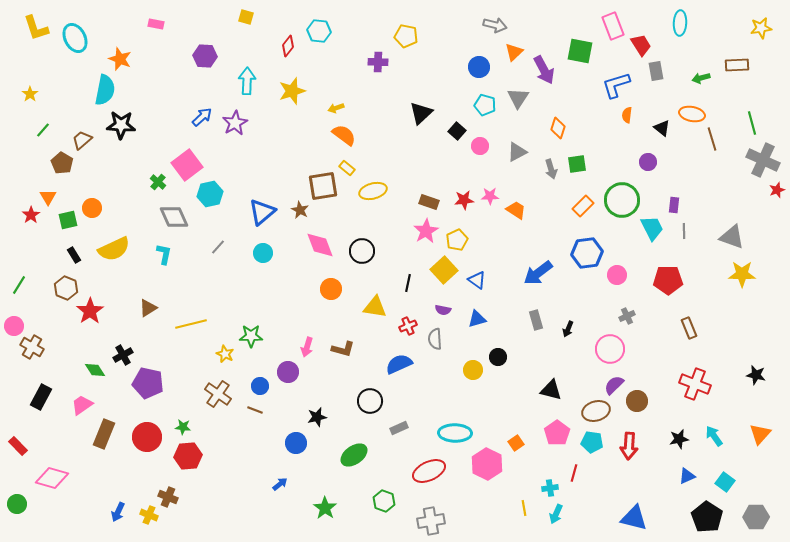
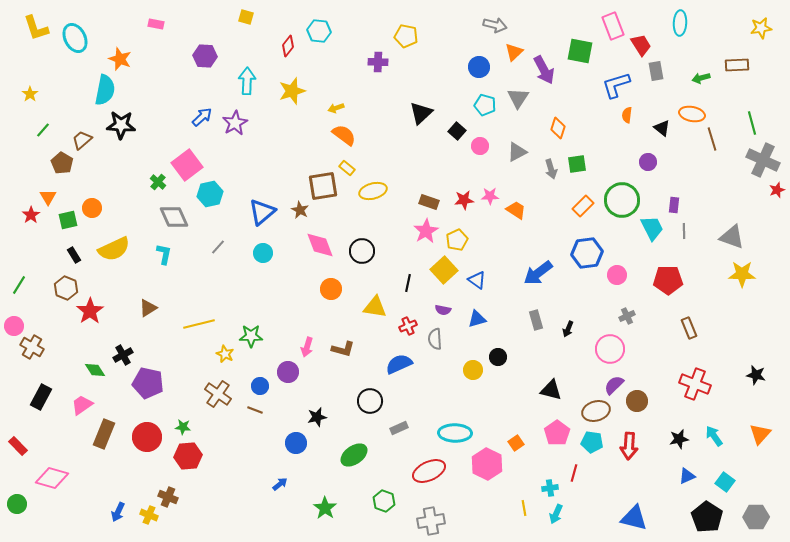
yellow line at (191, 324): moved 8 px right
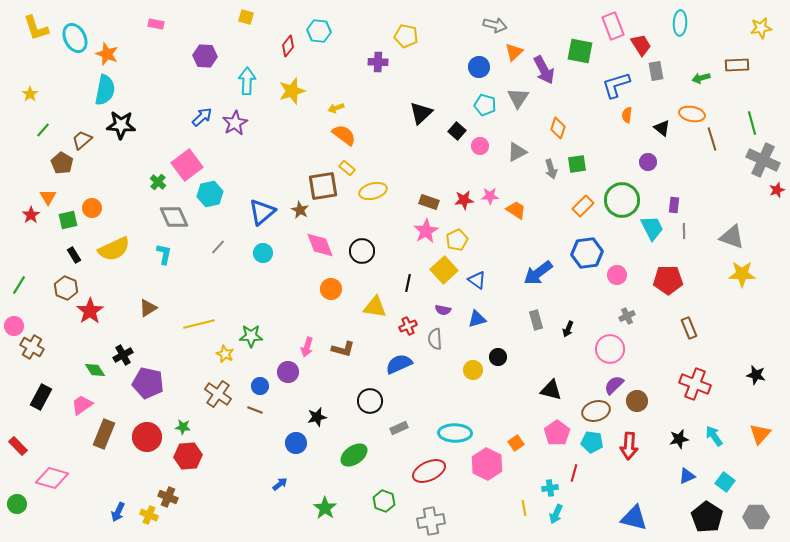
orange star at (120, 59): moved 13 px left, 5 px up
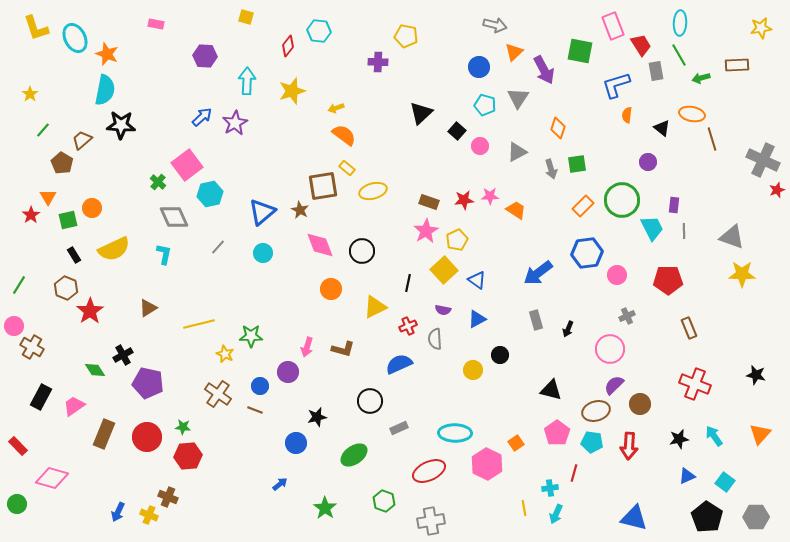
green line at (752, 123): moved 73 px left, 68 px up; rotated 15 degrees counterclockwise
yellow triangle at (375, 307): rotated 35 degrees counterclockwise
blue triangle at (477, 319): rotated 12 degrees counterclockwise
black circle at (498, 357): moved 2 px right, 2 px up
brown circle at (637, 401): moved 3 px right, 3 px down
pink trapezoid at (82, 405): moved 8 px left, 1 px down
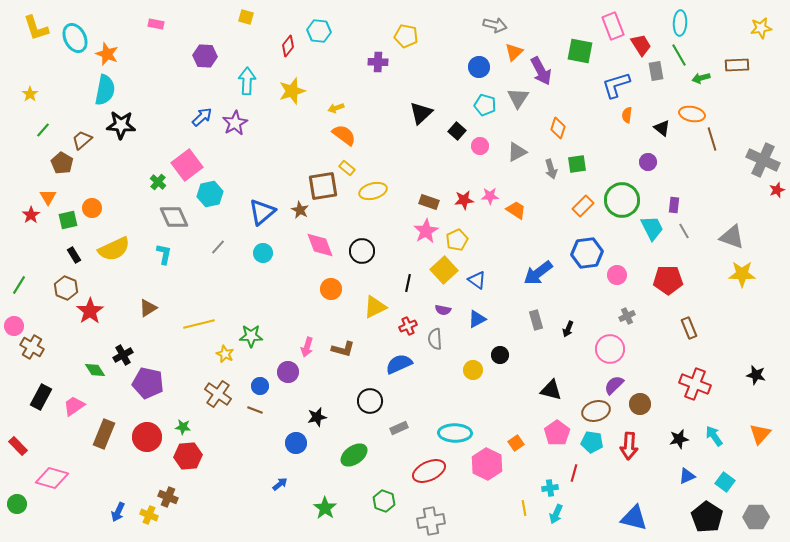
purple arrow at (544, 70): moved 3 px left, 1 px down
gray line at (684, 231): rotated 28 degrees counterclockwise
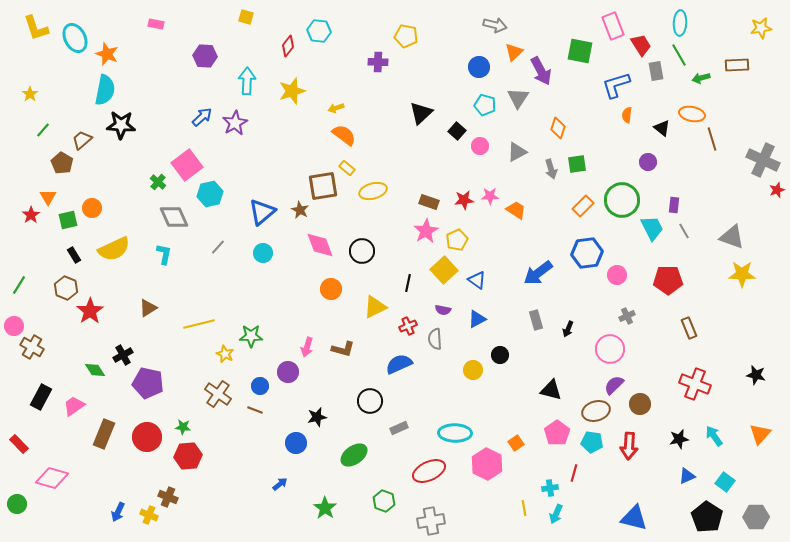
red rectangle at (18, 446): moved 1 px right, 2 px up
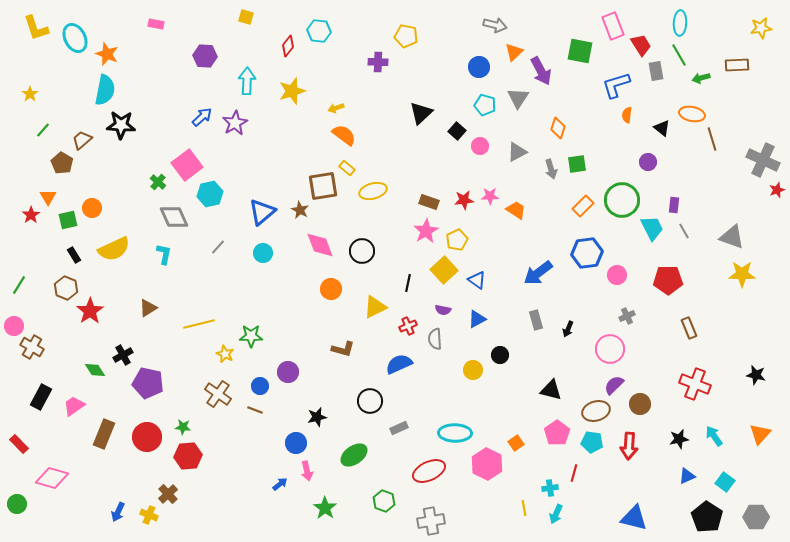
pink arrow at (307, 347): moved 124 px down; rotated 30 degrees counterclockwise
brown cross at (168, 497): moved 3 px up; rotated 24 degrees clockwise
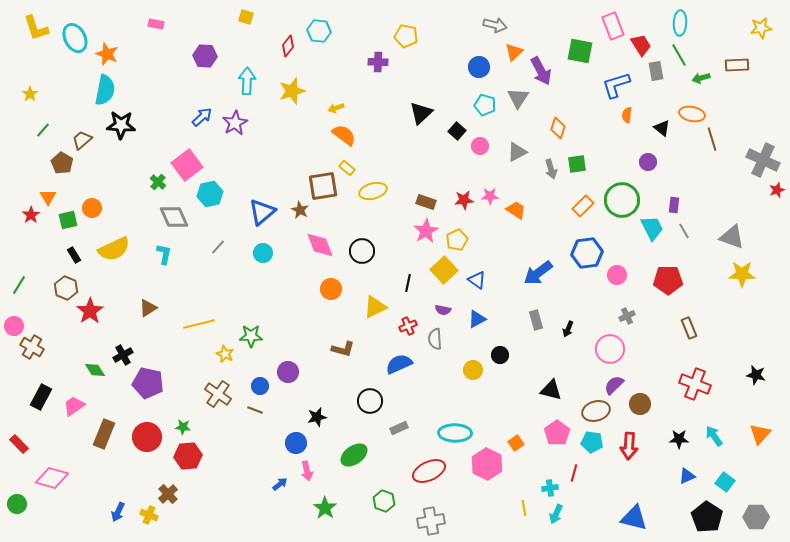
brown rectangle at (429, 202): moved 3 px left
black star at (679, 439): rotated 12 degrees clockwise
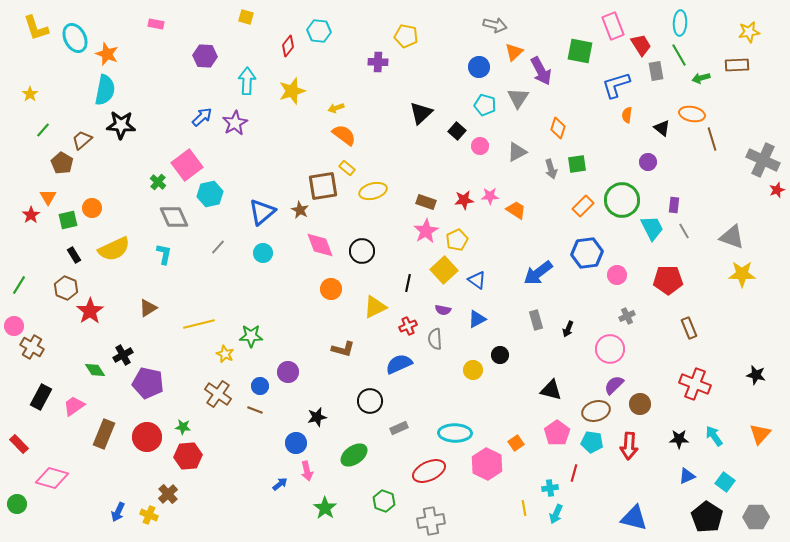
yellow star at (761, 28): moved 12 px left, 4 px down
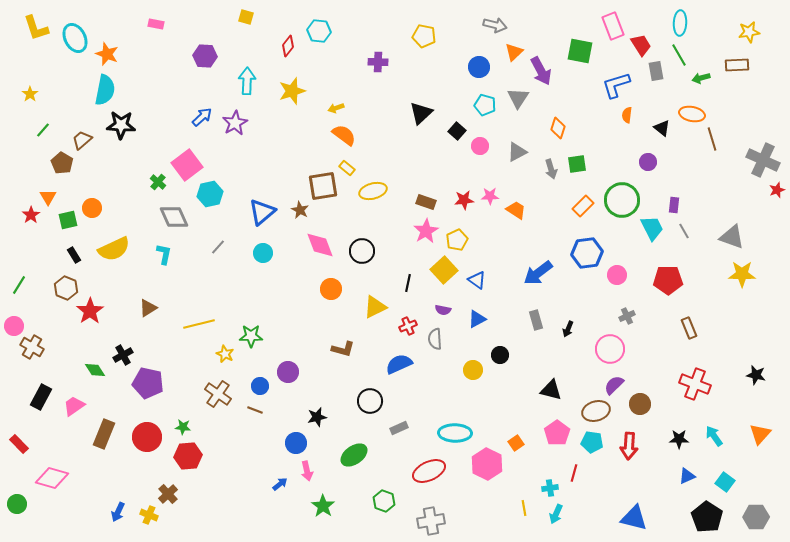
yellow pentagon at (406, 36): moved 18 px right
green star at (325, 508): moved 2 px left, 2 px up
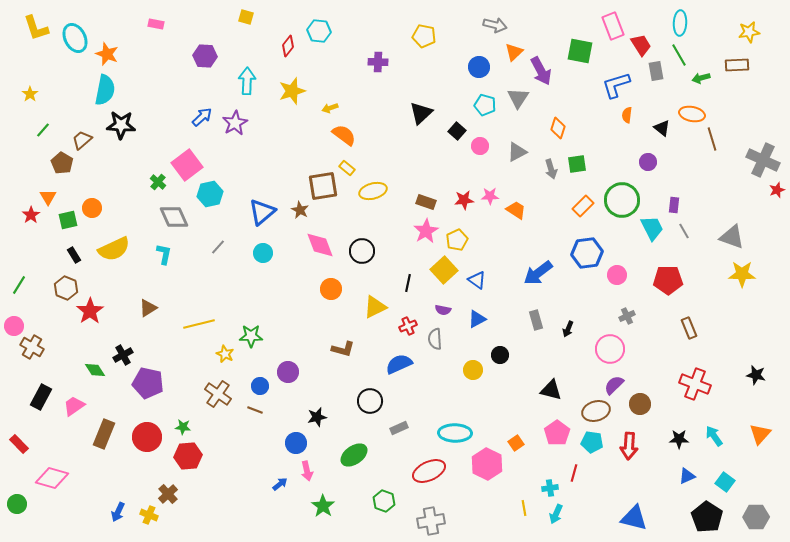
yellow arrow at (336, 108): moved 6 px left
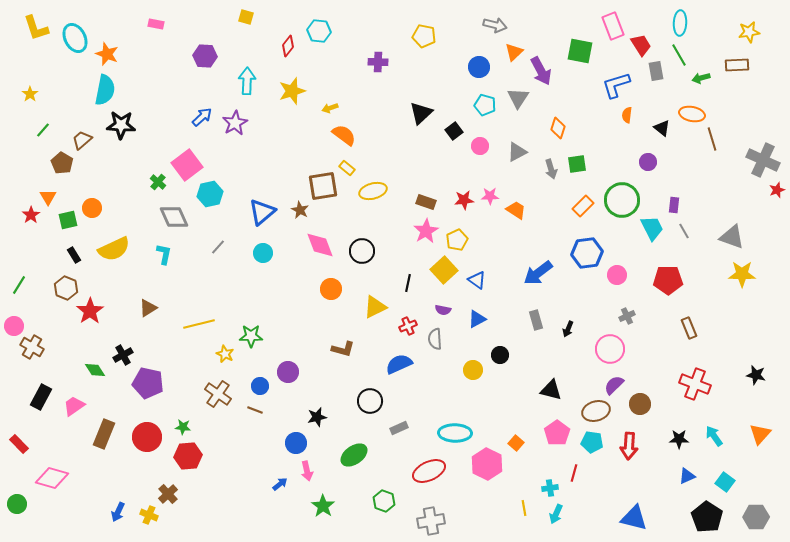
black square at (457, 131): moved 3 px left; rotated 12 degrees clockwise
orange square at (516, 443): rotated 14 degrees counterclockwise
